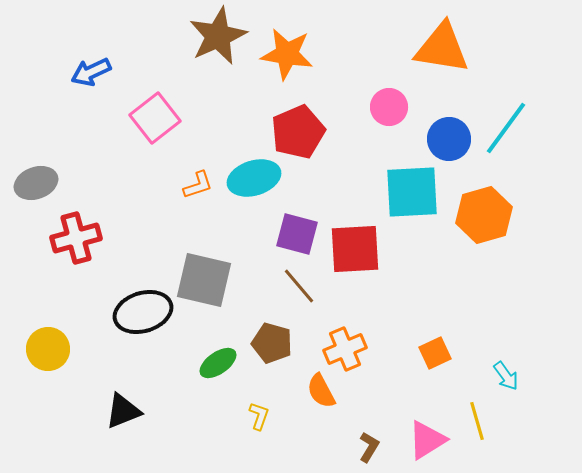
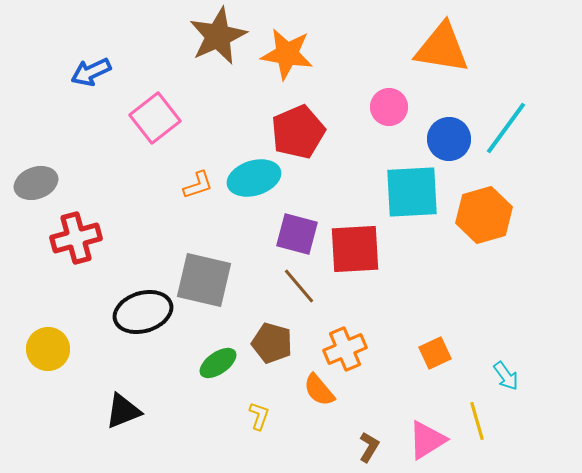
orange semicircle: moved 2 px left, 1 px up; rotated 12 degrees counterclockwise
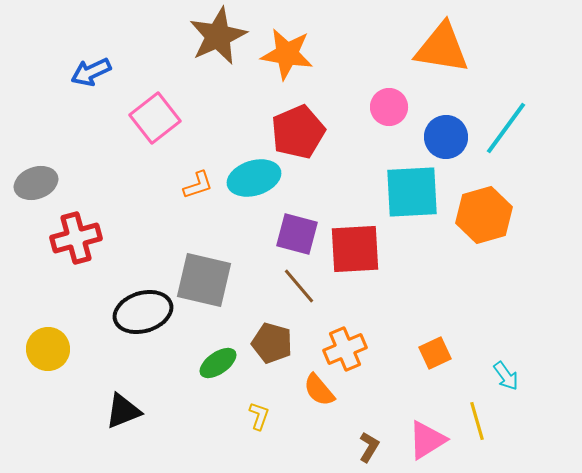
blue circle: moved 3 px left, 2 px up
